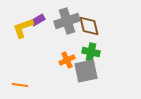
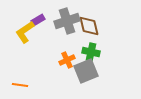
yellow L-shape: moved 2 px right, 4 px down; rotated 15 degrees counterclockwise
gray square: rotated 10 degrees counterclockwise
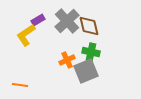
gray cross: rotated 25 degrees counterclockwise
yellow L-shape: moved 1 px right, 3 px down
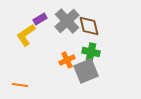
purple rectangle: moved 2 px right, 1 px up
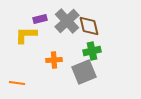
purple rectangle: rotated 16 degrees clockwise
yellow L-shape: rotated 35 degrees clockwise
green cross: moved 1 px right, 1 px up; rotated 24 degrees counterclockwise
orange cross: moved 13 px left; rotated 21 degrees clockwise
gray square: moved 2 px left, 1 px down
orange line: moved 3 px left, 2 px up
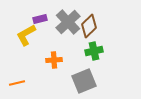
gray cross: moved 1 px right, 1 px down
brown diamond: rotated 60 degrees clockwise
yellow L-shape: rotated 30 degrees counterclockwise
green cross: moved 2 px right
gray square: moved 9 px down
orange line: rotated 21 degrees counterclockwise
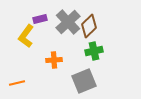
yellow L-shape: moved 1 px down; rotated 25 degrees counterclockwise
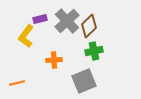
gray cross: moved 1 px left, 1 px up
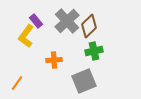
purple rectangle: moved 4 px left, 2 px down; rotated 64 degrees clockwise
orange line: rotated 42 degrees counterclockwise
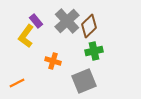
orange cross: moved 1 px left, 1 px down; rotated 21 degrees clockwise
orange line: rotated 28 degrees clockwise
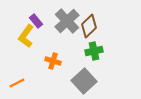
gray square: rotated 20 degrees counterclockwise
